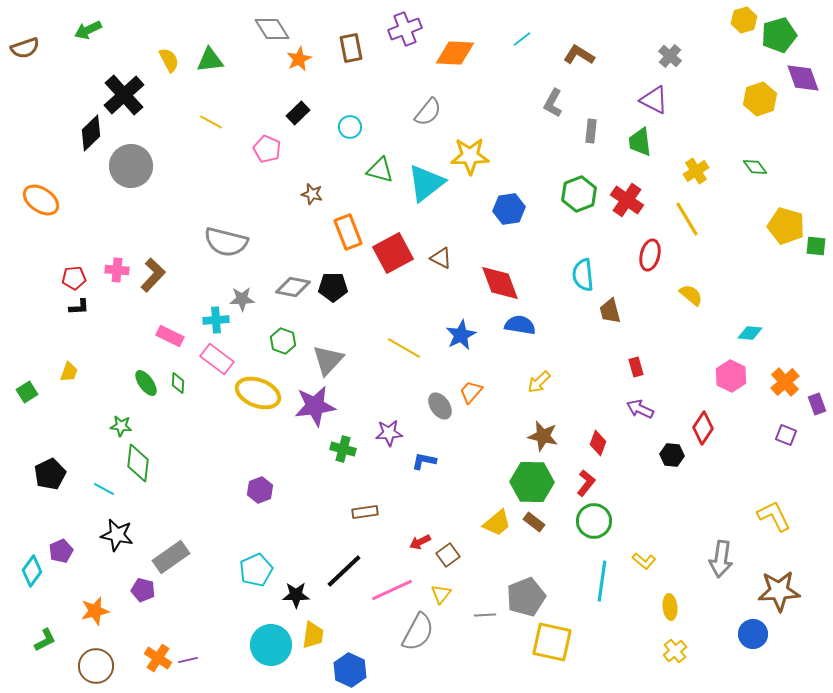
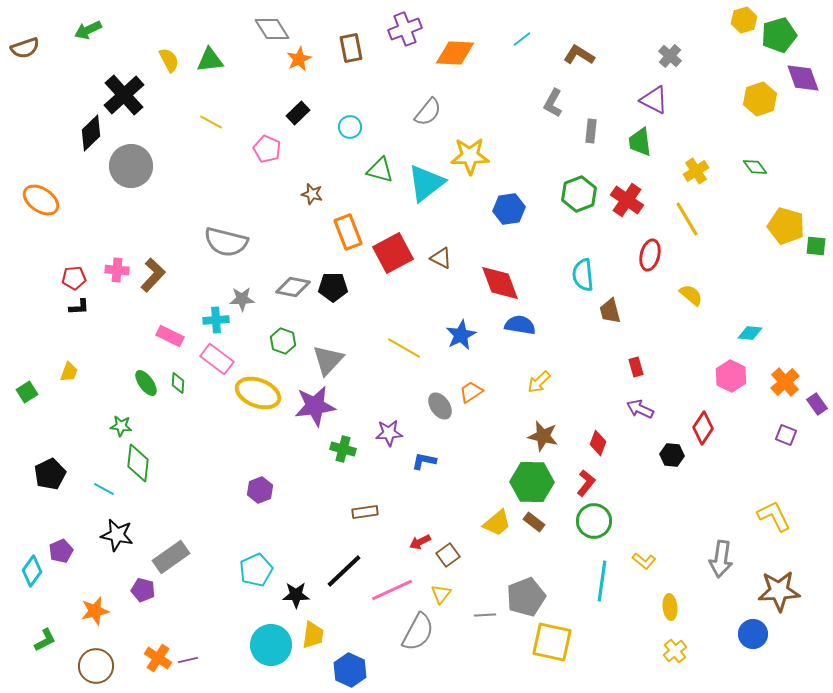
orange trapezoid at (471, 392): rotated 15 degrees clockwise
purple rectangle at (817, 404): rotated 15 degrees counterclockwise
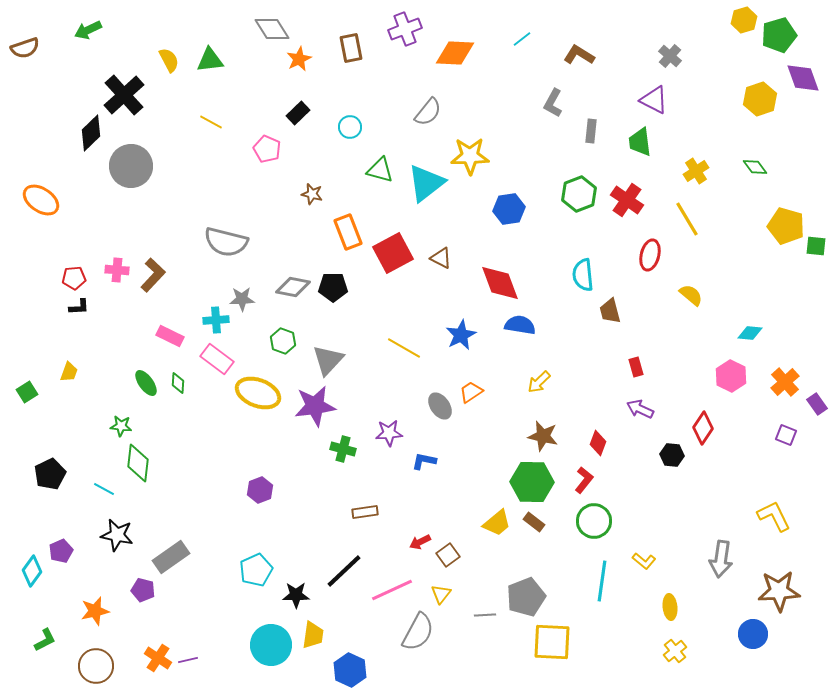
red L-shape at (586, 483): moved 2 px left, 3 px up
yellow square at (552, 642): rotated 9 degrees counterclockwise
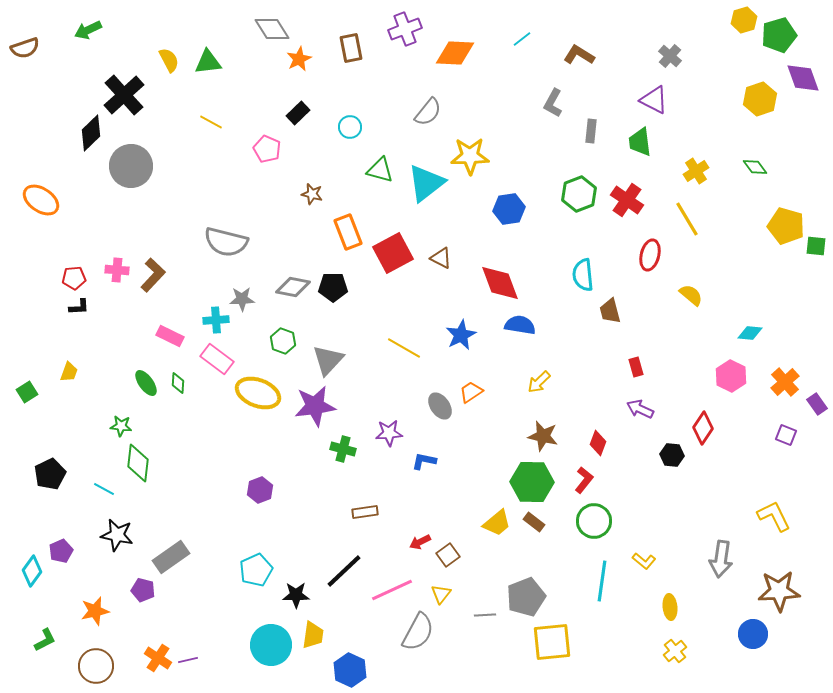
green triangle at (210, 60): moved 2 px left, 2 px down
yellow square at (552, 642): rotated 9 degrees counterclockwise
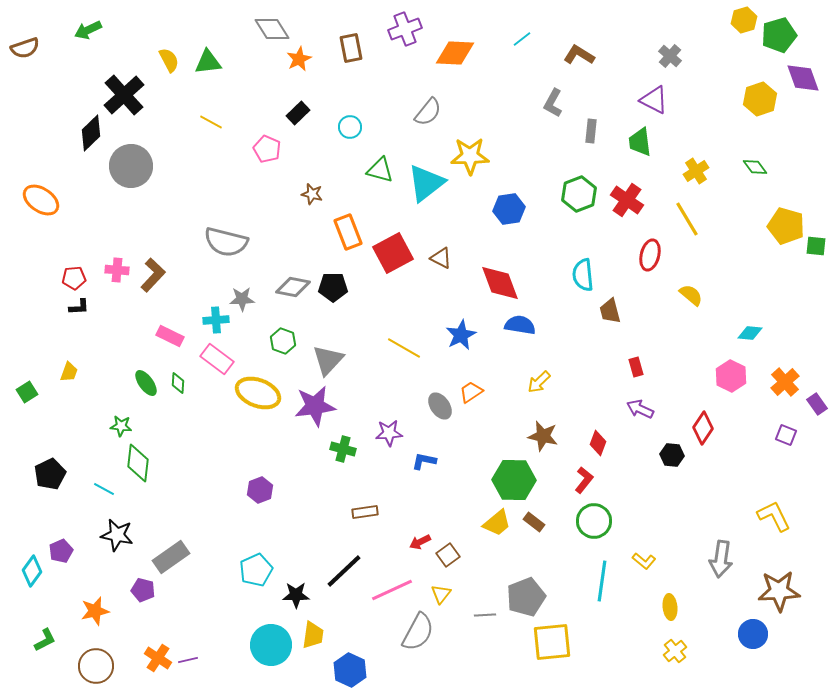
green hexagon at (532, 482): moved 18 px left, 2 px up
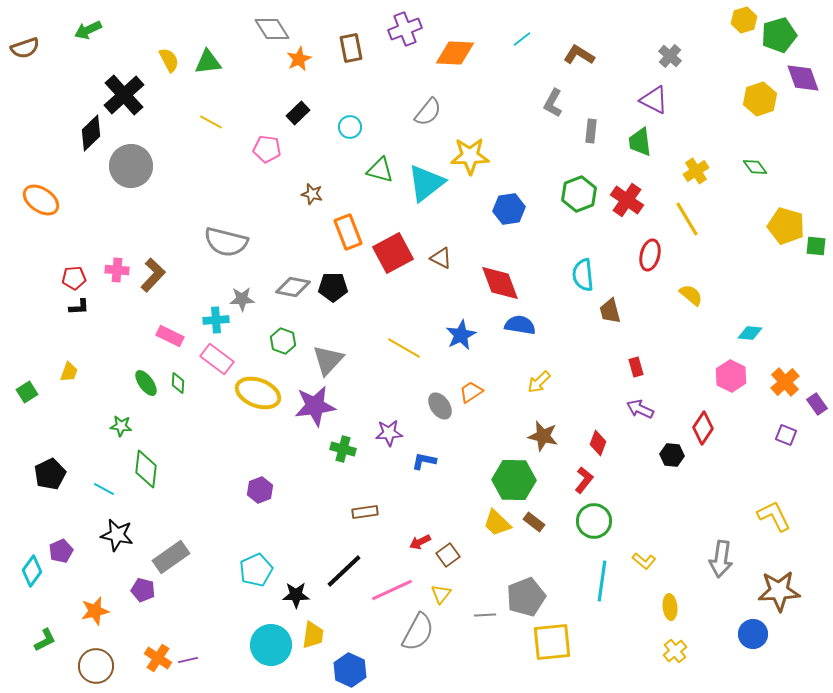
pink pentagon at (267, 149): rotated 16 degrees counterclockwise
green diamond at (138, 463): moved 8 px right, 6 px down
yellow trapezoid at (497, 523): rotated 84 degrees clockwise
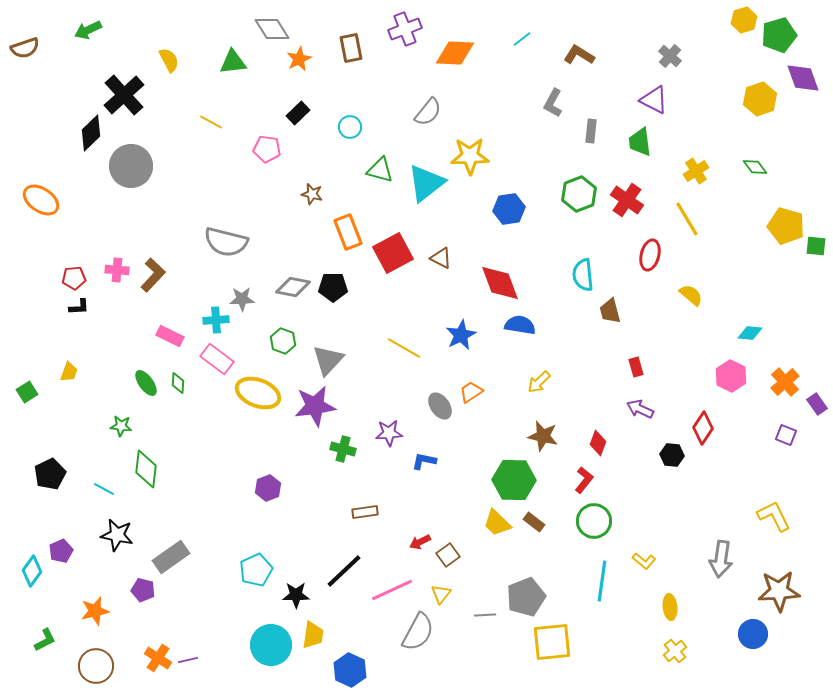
green triangle at (208, 62): moved 25 px right
purple hexagon at (260, 490): moved 8 px right, 2 px up
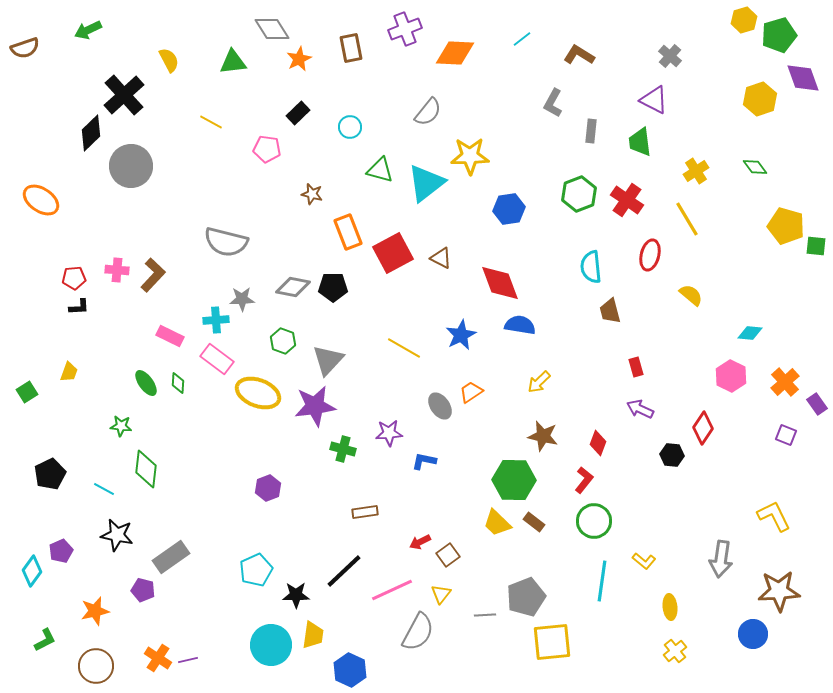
cyan semicircle at (583, 275): moved 8 px right, 8 px up
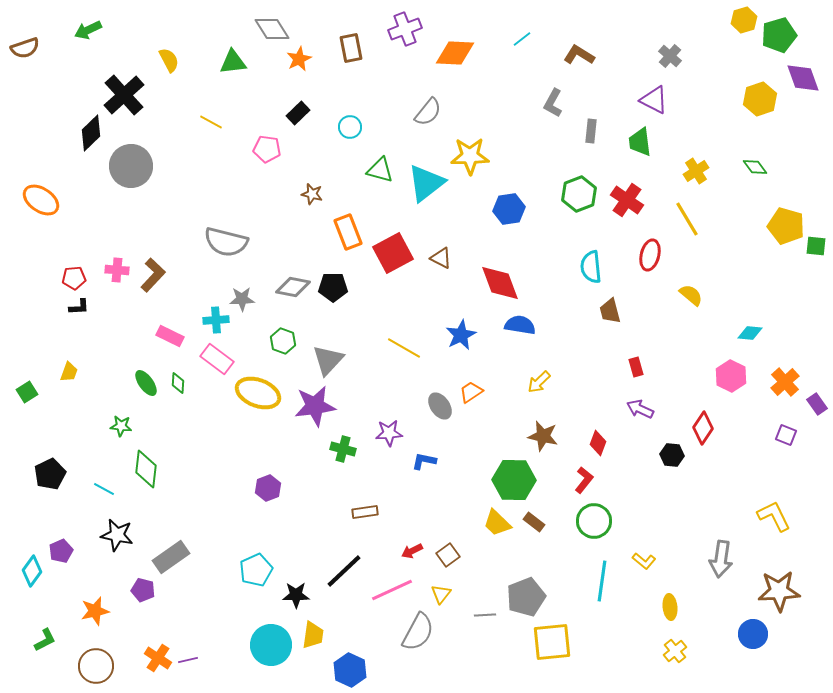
red arrow at (420, 542): moved 8 px left, 9 px down
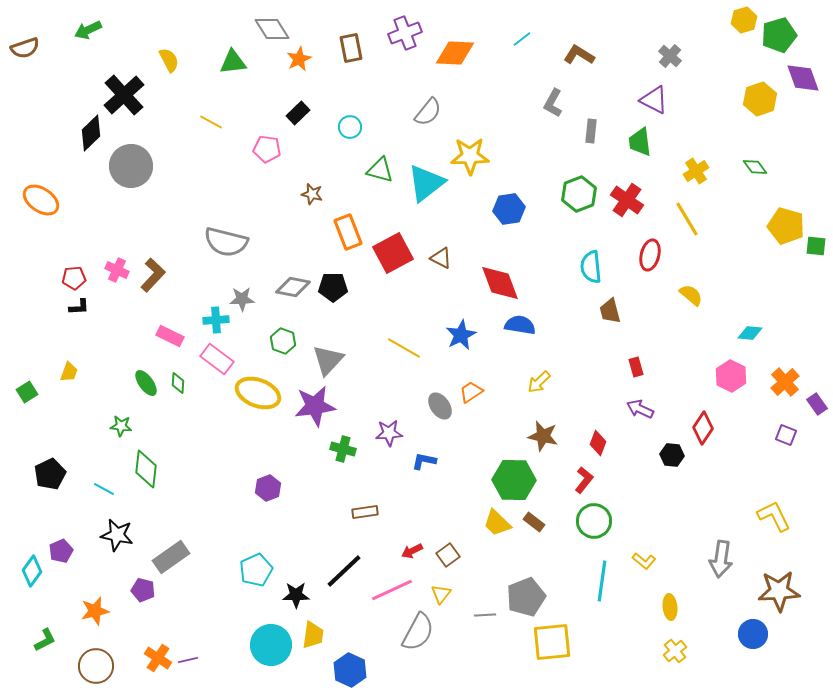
purple cross at (405, 29): moved 4 px down
pink cross at (117, 270): rotated 20 degrees clockwise
